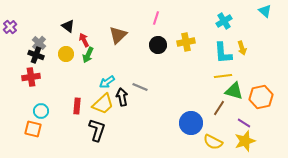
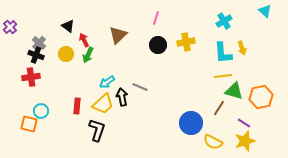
orange square: moved 4 px left, 5 px up
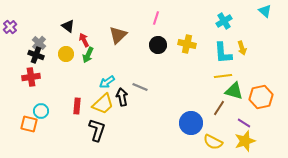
yellow cross: moved 1 px right, 2 px down; rotated 24 degrees clockwise
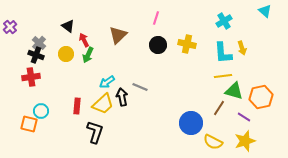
purple line: moved 6 px up
black L-shape: moved 2 px left, 2 px down
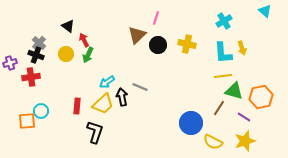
purple cross: moved 36 px down; rotated 24 degrees clockwise
brown triangle: moved 19 px right
orange square: moved 2 px left, 3 px up; rotated 18 degrees counterclockwise
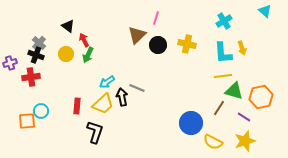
gray line: moved 3 px left, 1 px down
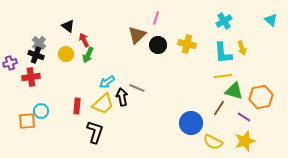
cyan triangle: moved 6 px right, 9 px down
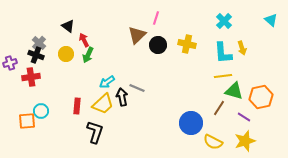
cyan cross: rotated 14 degrees counterclockwise
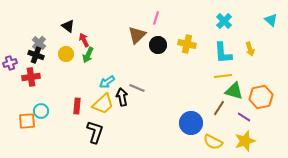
yellow arrow: moved 8 px right, 1 px down
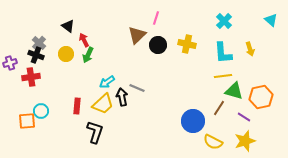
blue circle: moved 2 px right, 2 px up
